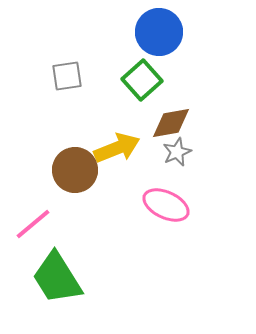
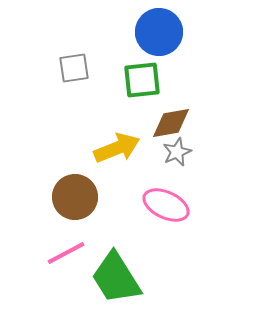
gray square: moved 7 px right, 8 px up
green square: rotated 36 degrees clockwise
brown circle: moved 27 px down
pink line: moved 33 px right, 29 px down; rotated 12 degrees clockwise
green trapezoid: moved 59 px right
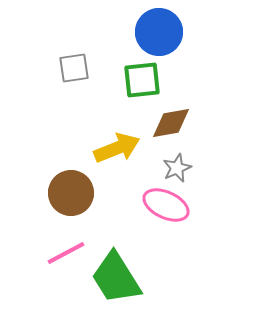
gray star: moved 16 px down
brown circle: moved 4 px left, 4 px up
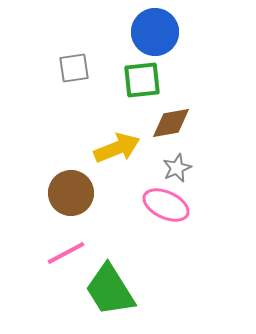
blue circle: moved 4 px left
green trapezoid: moved 6 px left, 12 px down
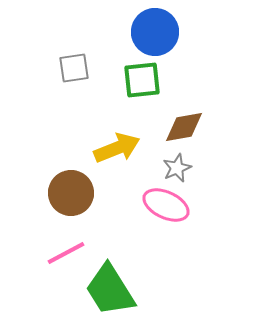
brown diamond: moved 13 px right, 4 px down
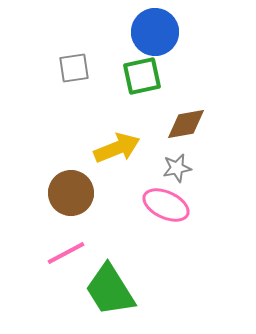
green square: moved 4 px up; rotated 6 degrees counterclockwise
brown diamond: moved 2 px right, 3 px up
gray star: rotated 12 degrees clockwise
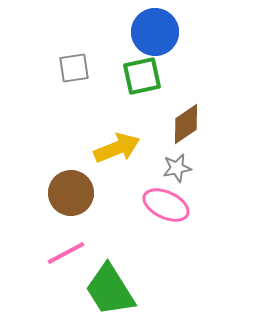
brown diamond: rotated 24 degrees counterclockwise
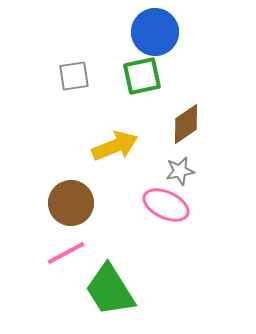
gray square: moved 8 px down
yellow arrow: moved 2 px left, 2 px up
gray star: moved 3 px right, 3 px down
brown circle: moved 10 px down
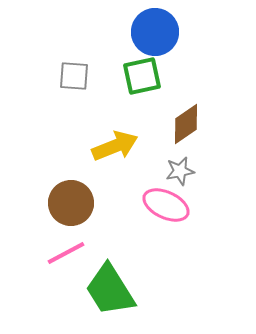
gray square: rotated 12 degrees clockwise
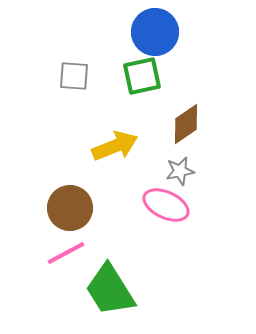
brown circle: moved 1 px left, 5 px down
